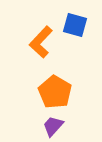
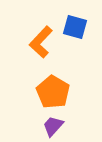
blue square: moved 2 px down
orange pentagon: moved 2 px left
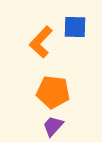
blue square: rotated 15 degrees counterclockwise
orange pentagon: rotated 24 degrees counterclockwise
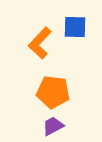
orange L-shape: moved 1 px left, 1 px down
purple trapezoid: rotated 20 degrees clockwise
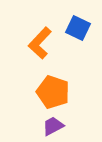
blue square: moved 3 px right, 1 px down; rotated 25 degrees clockwise
orange pentagon: rotated 12 degrees clockwise
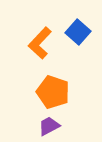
blue square: moved 4 px down; rotated 15 degrees clockwise
purple trapezoid: moved 4 px left
